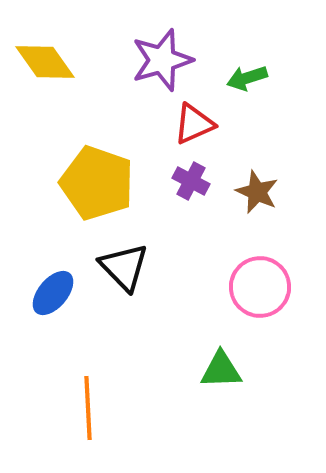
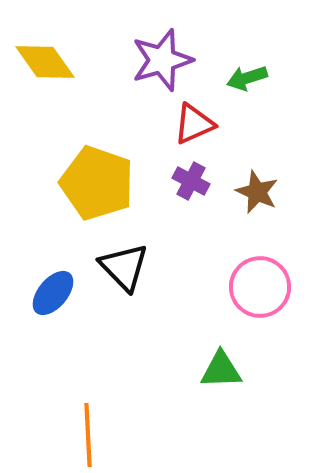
orange line: moved 27 px down
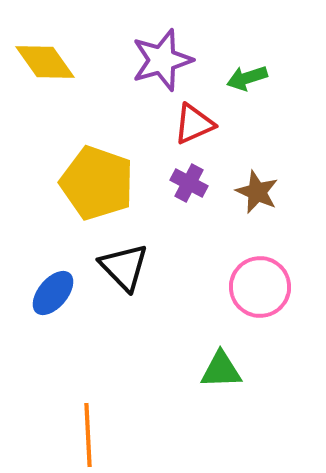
purple cross: moved 2 px left, 2 px down
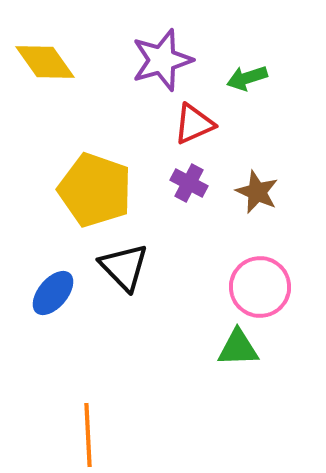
yellow pentagon: moved 2 px left, 7 px down
green triangle: moved 17 px right, 22 px up
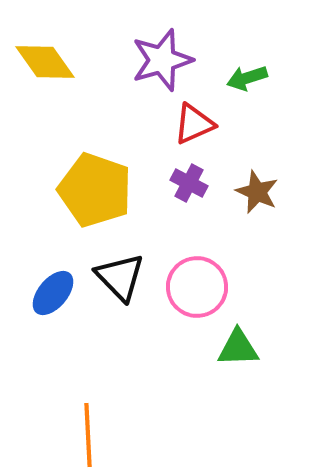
black triangle: moved 4 px left, 10 px down
pink circle: moved 63 px left
